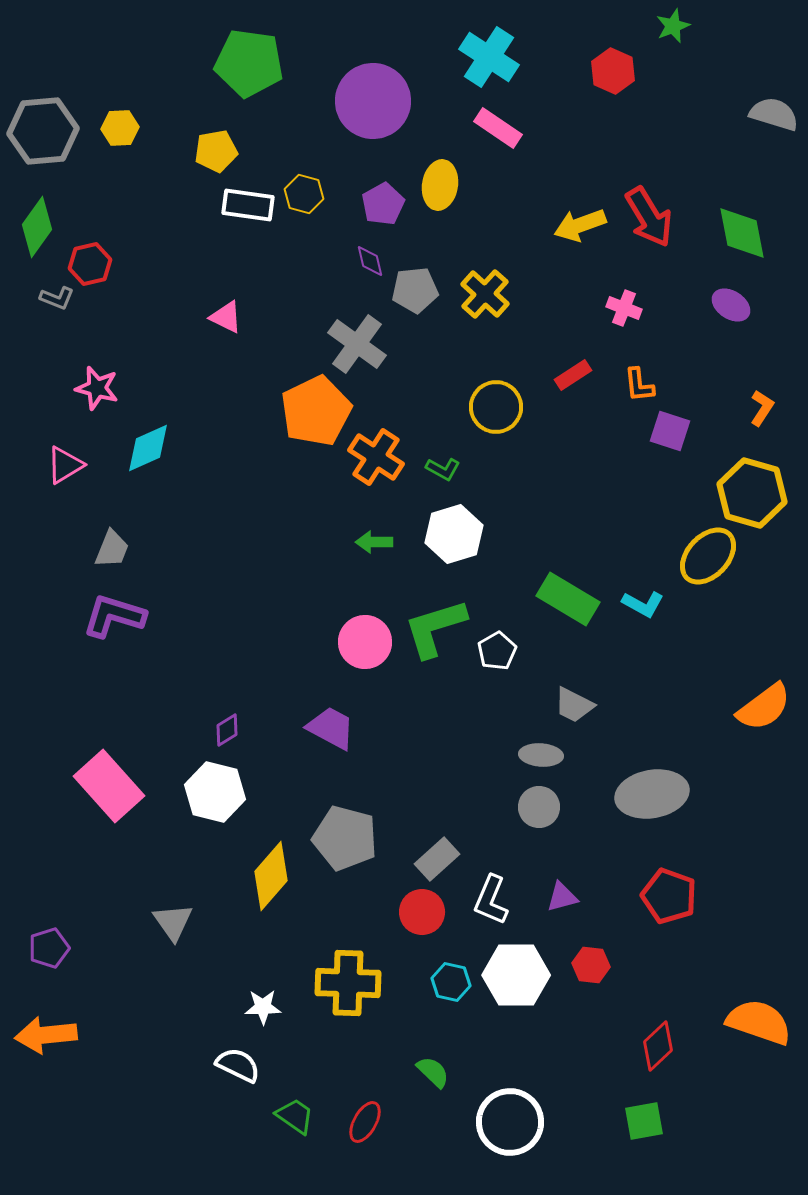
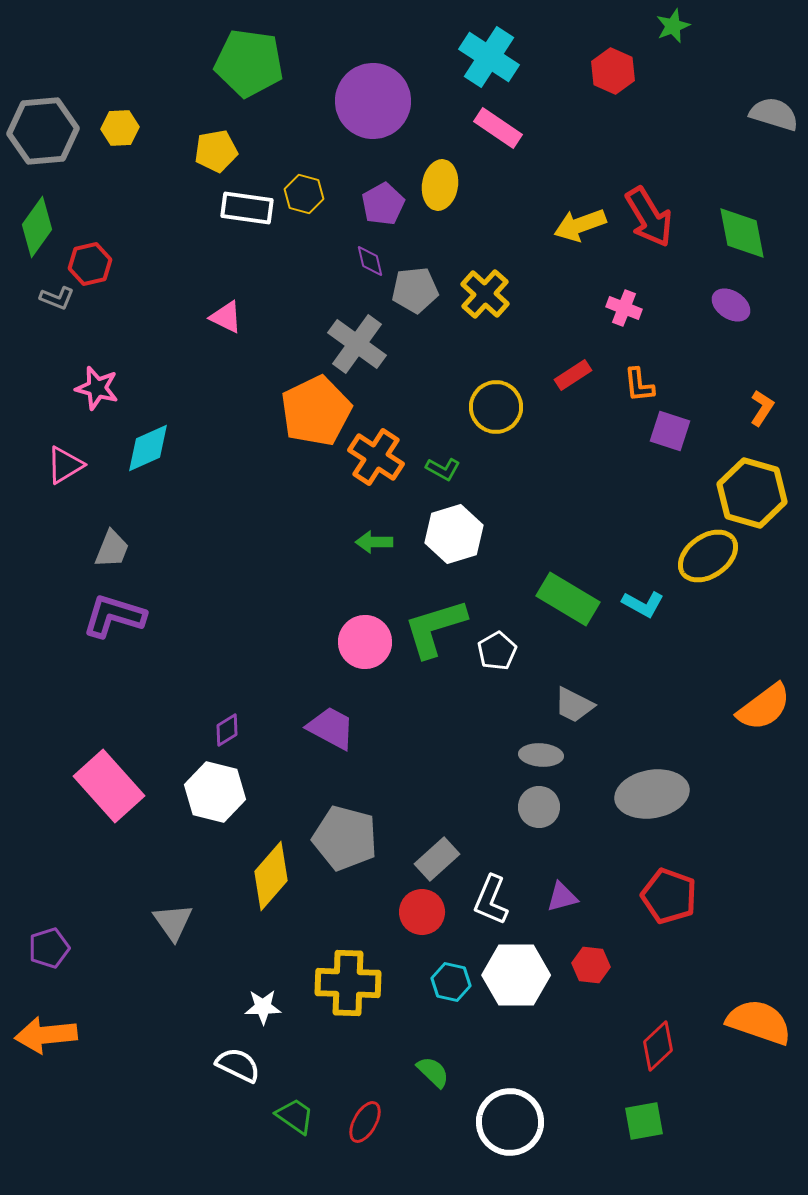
white rectangle at (248, 205): moved 1 px left, 3 px down
yellow ellipse at (708, 556): rotated 12 degrees clockwise
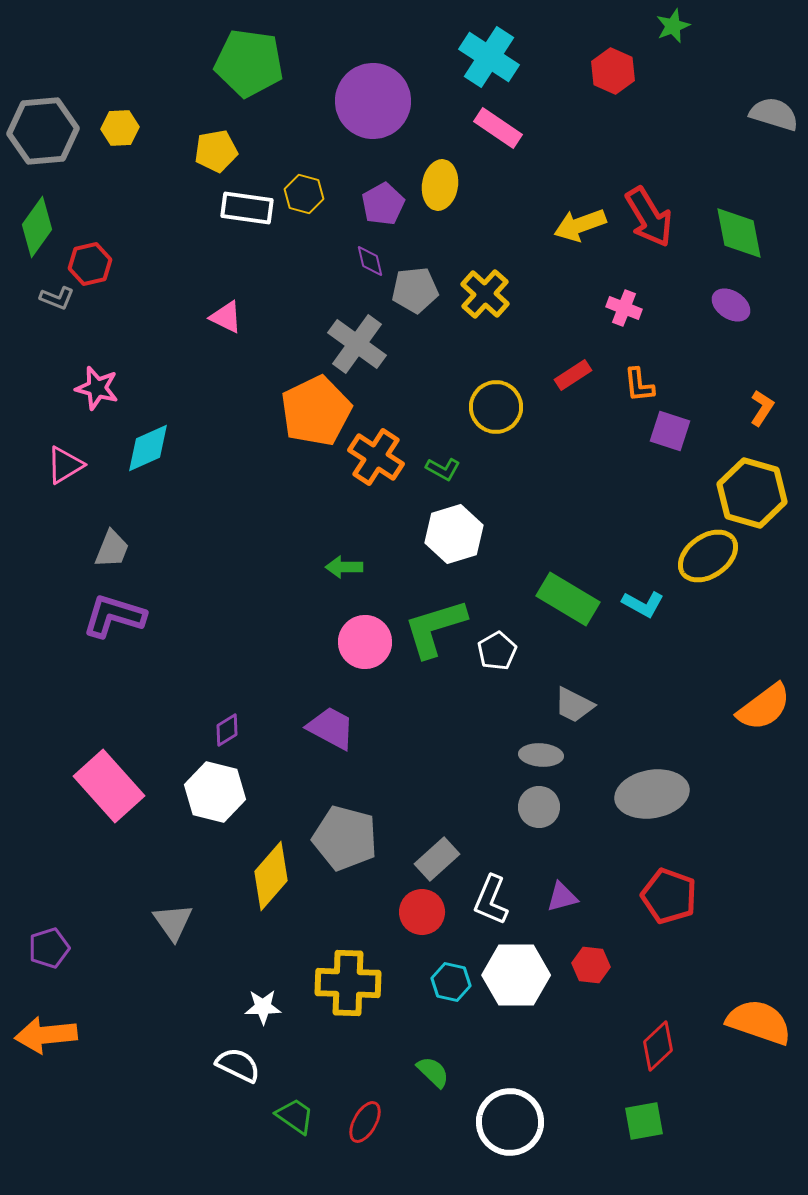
green diamond at (742, 233): moved 3 px left
green arrow at (374, 542): moved 30 px left, 25 px down
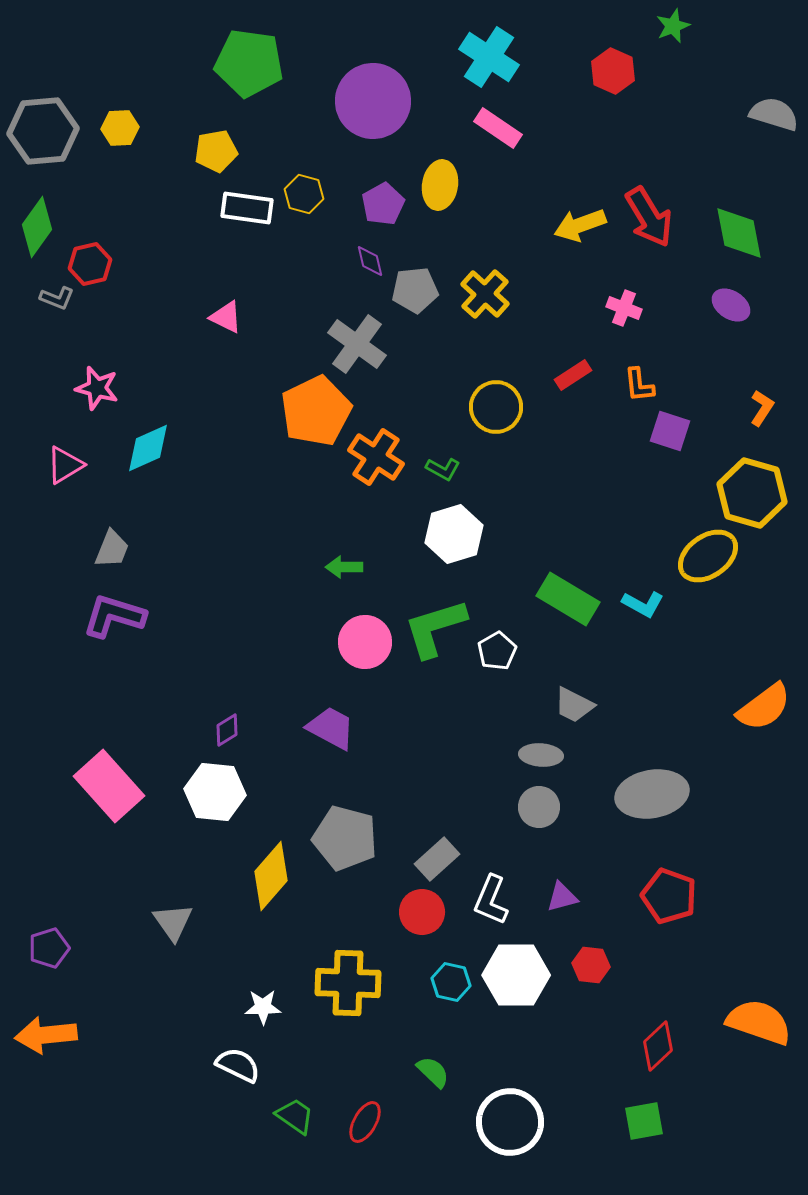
white hexagon at (215, 792): rotated 8 degrees counterclockwise
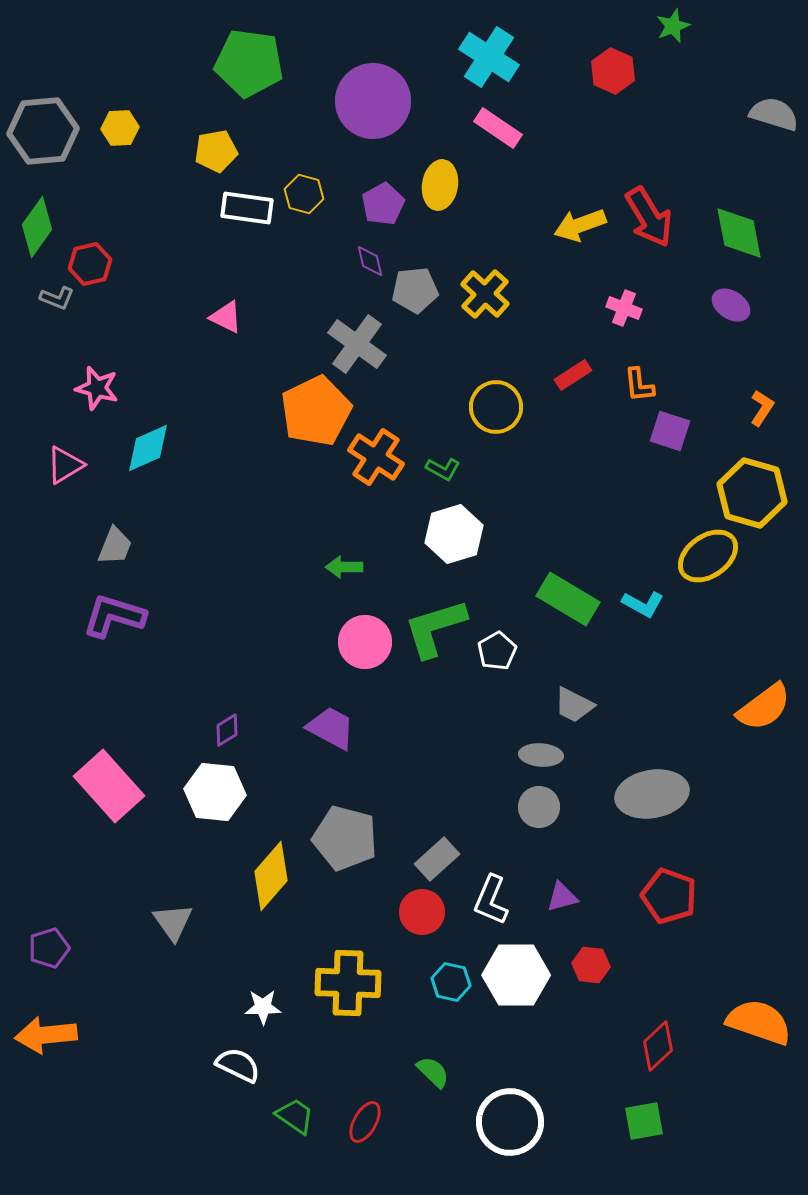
gray trapezoid at (112, 549): moved 3 px right, 3 px up
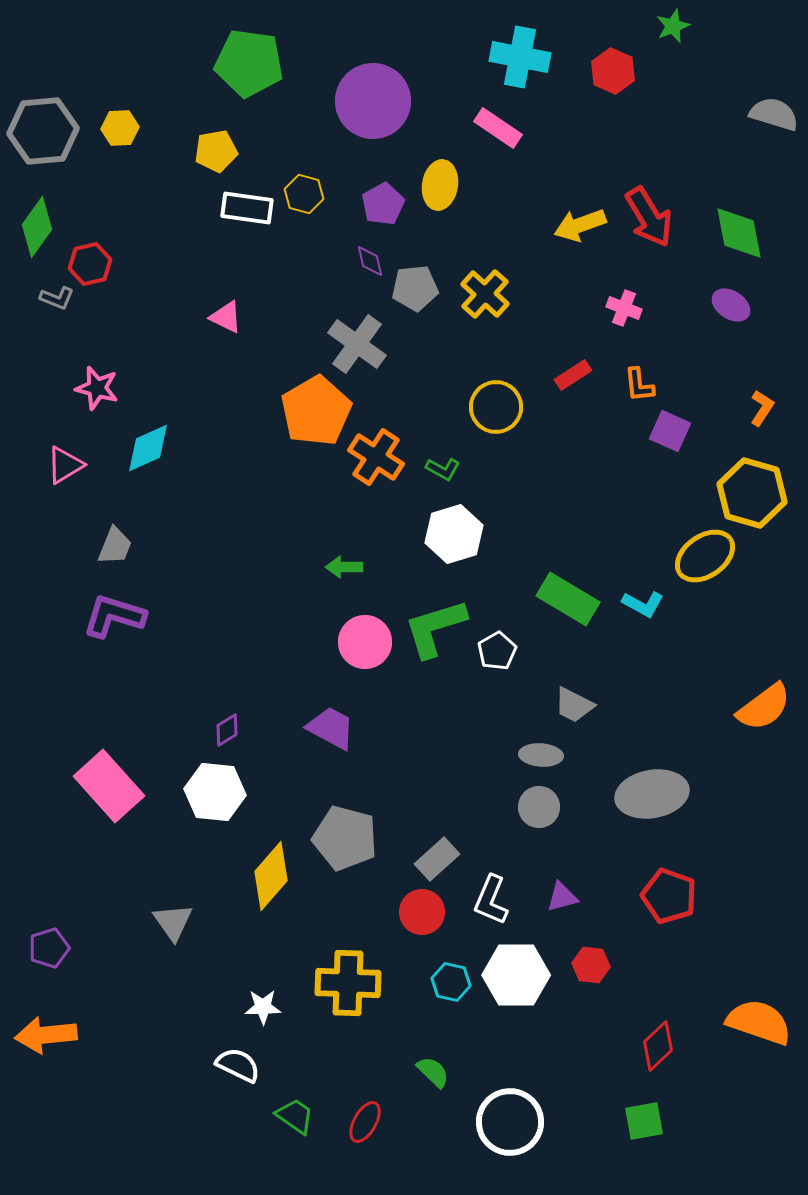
cyan cross at (489, 57): moved 31 px right; rotated 22 degrees counterclockwise
gray pentagon at (415, 290): moved 2 px up
orange pentagon at (316, 411): rotated 4 degrees counterclockwise
purple square at (670, 431): rotated 6 degrees clockwise
yellow ellipse at (708, 556): moved 3 px left
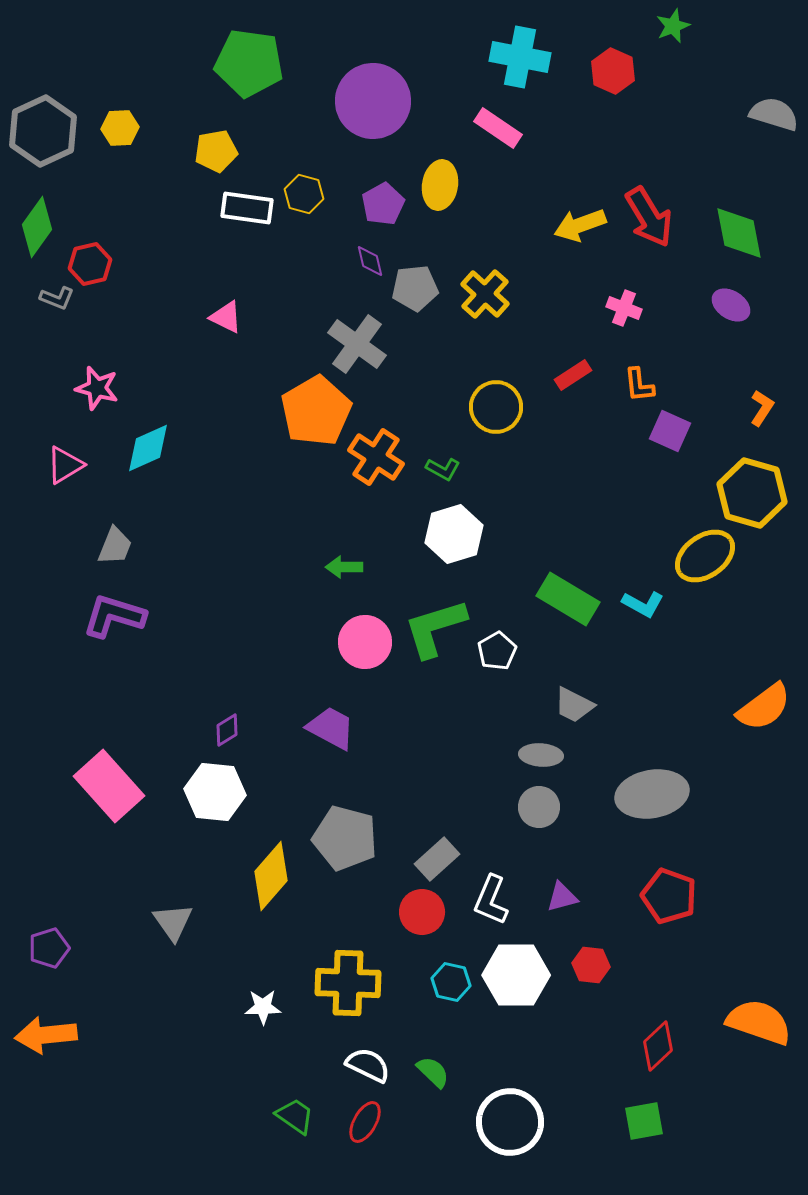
gray hexagon at (43, 131): rotated 20 degrees counterclockwise
white semicircle at (238, 1065): moved 130 px right
